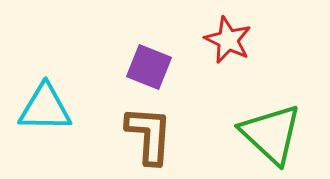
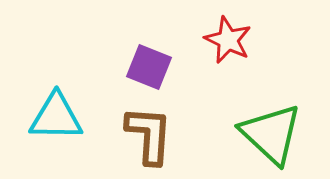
cyan triangle: moved 11 px right, 9 px down
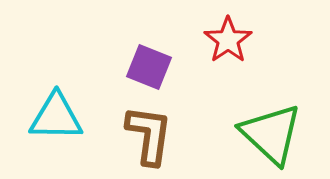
red star: rotated 12 degrees clockwise
brown L-shape: rotated 4 degrees clockwise
